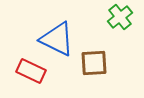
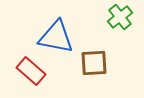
blue triangle: moved 1 px left, 2 px up; rotated 15 degrees counterclockwise
red rectangle: rotated 16 degrees clockwise
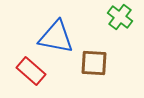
green cross: rotated 15 degrees counterclockwise
brown square: rotated 8 degrees clockwise
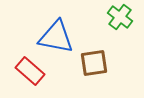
brown square: rotated 12 degrees counterclockwise
red rectangle: moved 1 px left
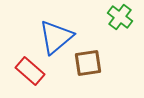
blue triangle: rotated 51 degrees counterclockwise
brown square: moved 6 px left
